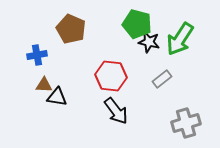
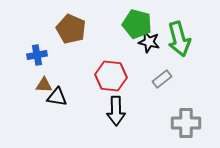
green arrow: moved 1 px left; rotated 48 degrees counterclockwise
black arrow: rotated 36 degrees clockwise
gray cross: rotated 16 degrees clockwise
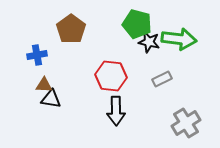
brown pentagon: rotated 12 degrees clockwise
green arrow: rotated 68 degrees counterclockwise
gray rectangle: rotated 12 degrees clockwise
black triangle: moved 6 px left, 2 px down
gray cross: rotated 32 degrees counterclockwise
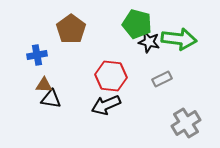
black arrow: moved 10 px left, 6 px up; rotated 68 degrees clockwise
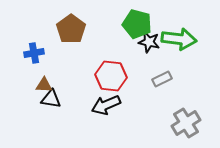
blue cross: moved 3 px left, 2 px up
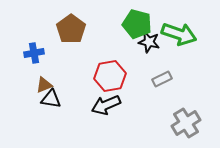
green arrow: moved 5 px up; rotated 12 degrees clockwise
red hexagon: moved 1 px left; rotated 16 degrees counterclockwise
brown triangle: rotated 24 degrees counterclockwise
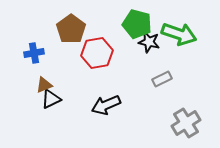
red hexagon: moved 13 px left, 23 px up
black triangle: rotated 35 degrees counterclockwise
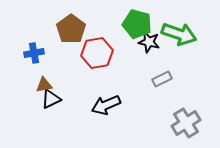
brown triangle: rotated 12 degrees clockwise
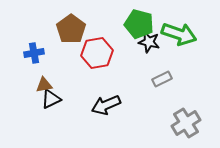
green pentagon: moved 2 px right
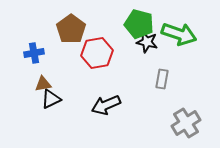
black star: moved 2 px left
gray rectangle: rotated 54 degrees counterclockwise
brown triangle: moved 1 px left, 1 px up
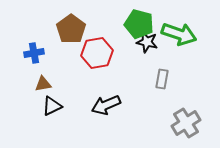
black triangle: moved 1 px right, 7 px down
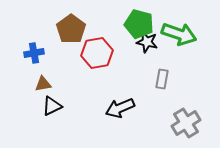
black arrow: moved 14 px right, 3 px down
